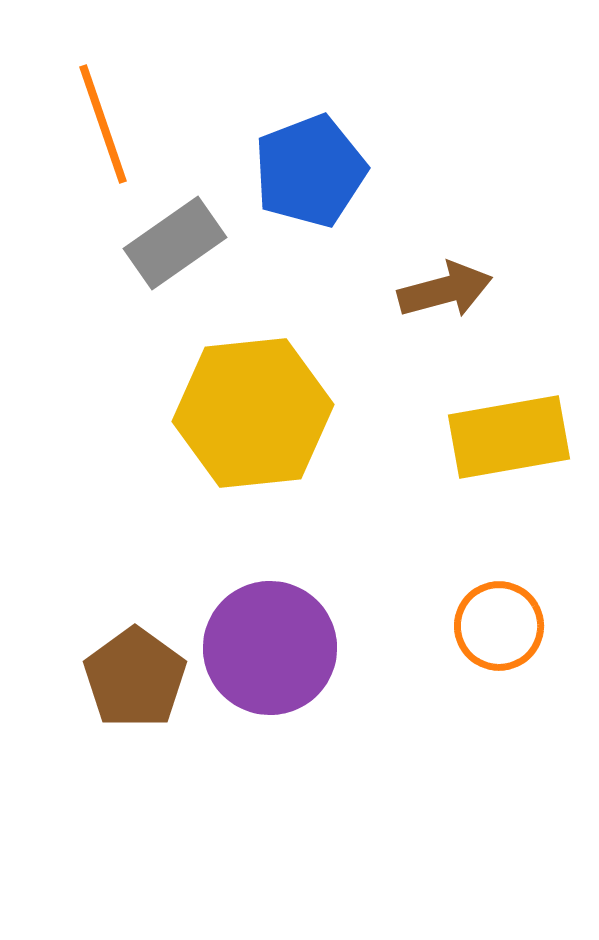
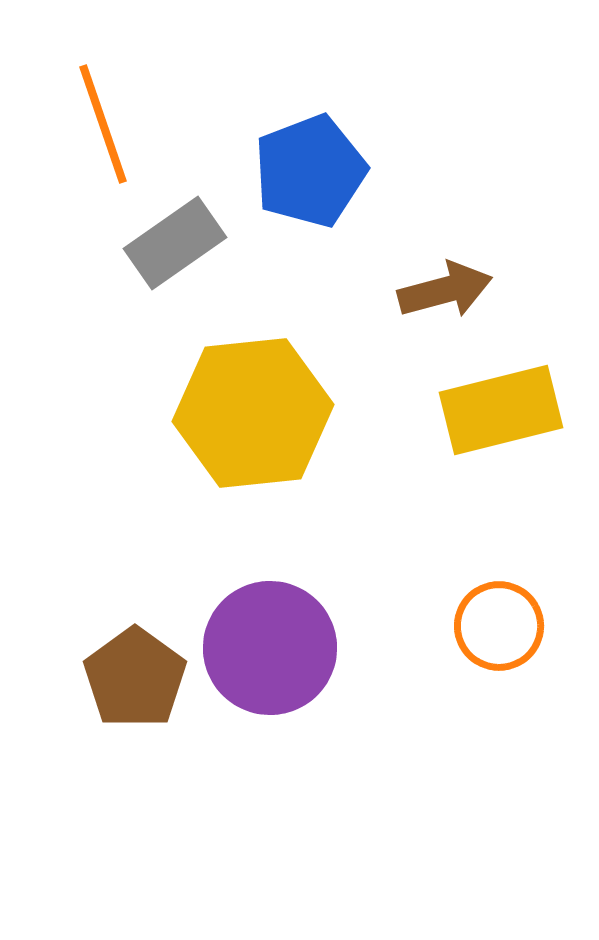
yellow rectangle: moved 8 px left, 27 px up; rotated 4 degrees counterclockwise
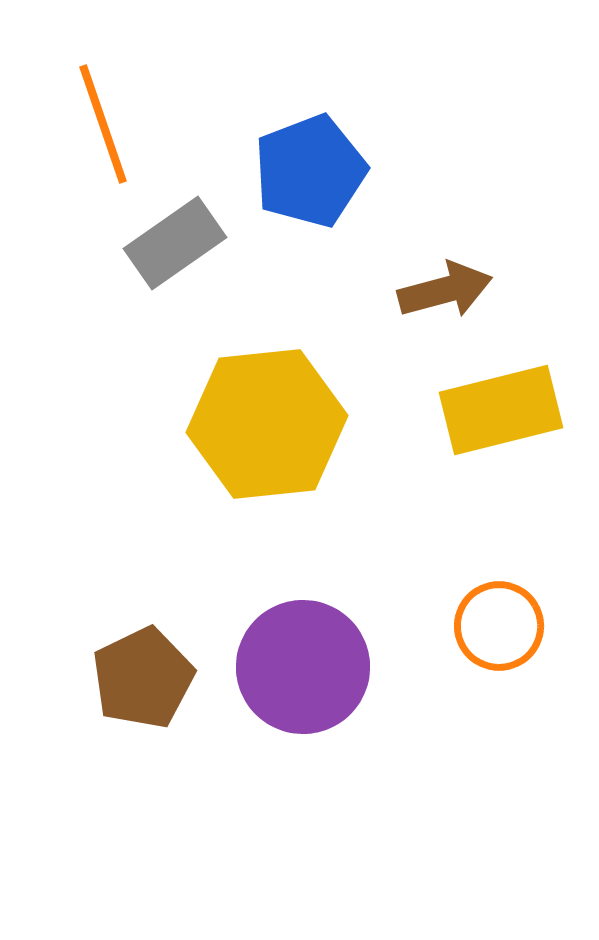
yellow hexagon: moved 14 px right, 11 px down
purple circle: moved 33 px right, 19 px down
brown pentagon: moved 8 px right; rotated 10 degrees clockwise
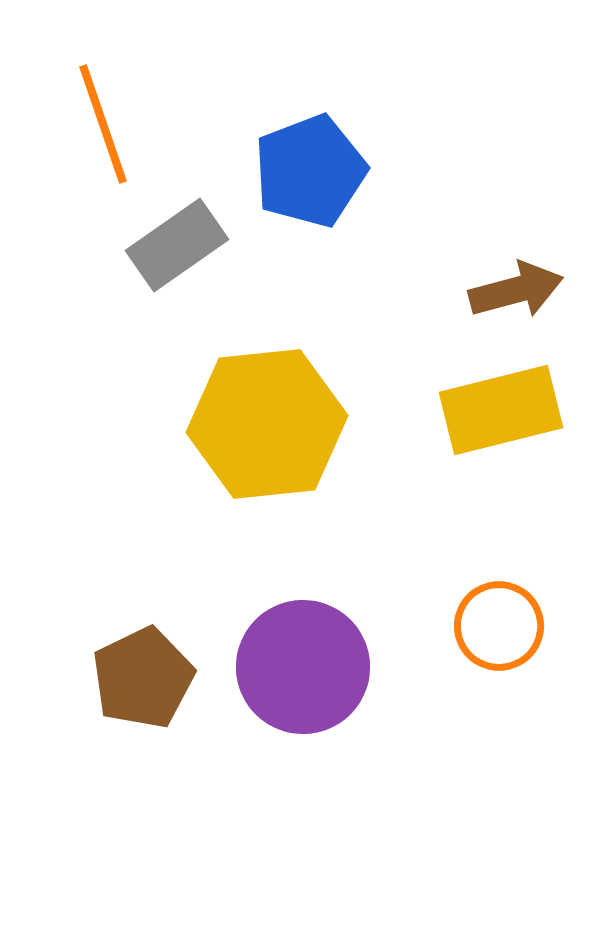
gray rectangle: moved 2 px right, 2 px down
brown arrow: moved 71 px right
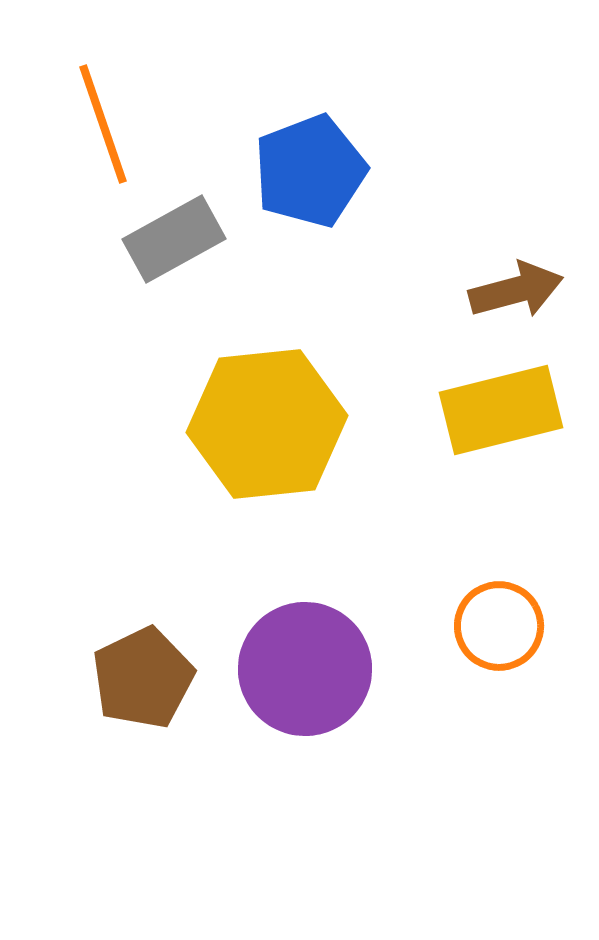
gray rectangle: moved 3 px left, 6 px up; rotated 6 degrees clockwise
purple circle: moved 2 px right, 2 px down
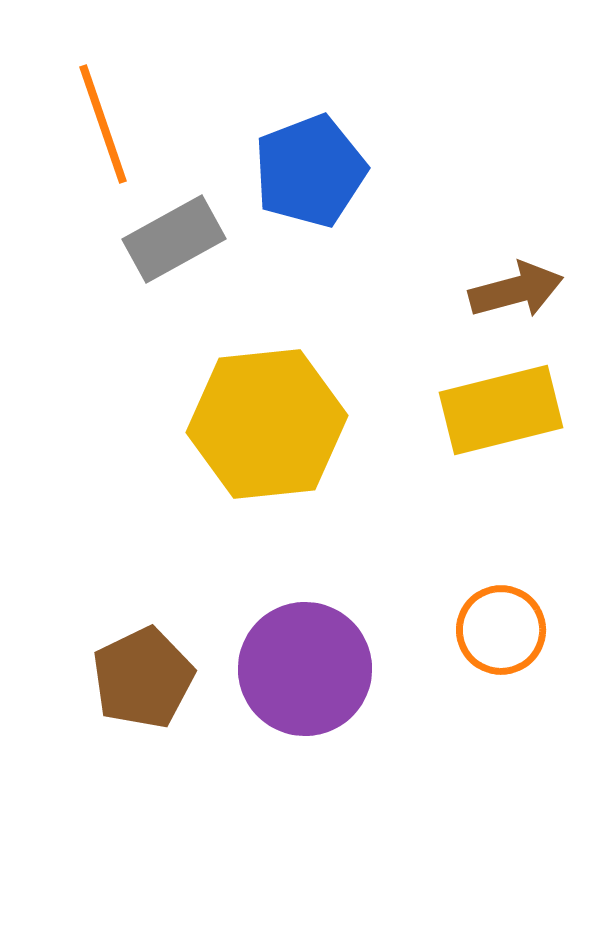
orange circle: moved 2 px right, 4 px down
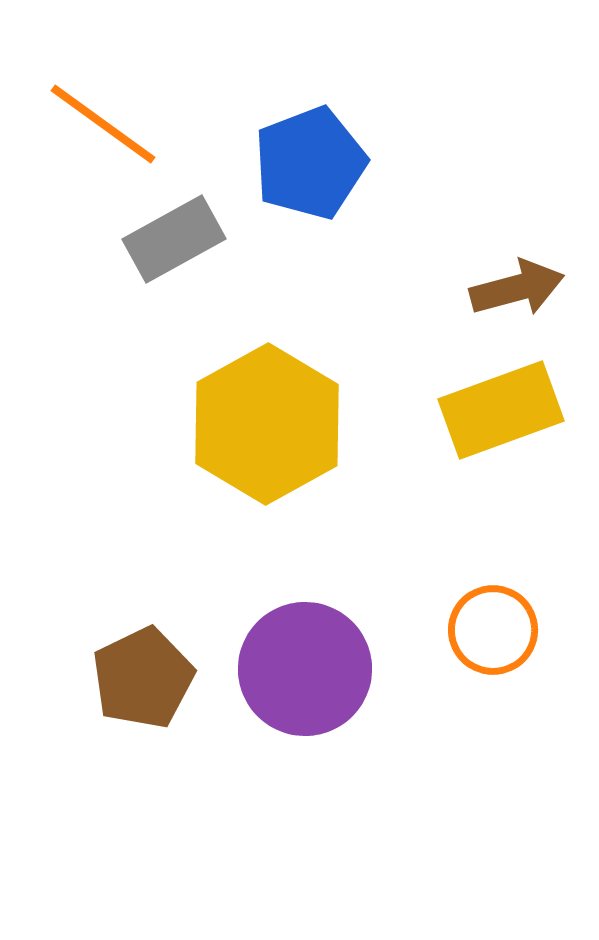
orange line: rotated 35 degrees counterclockwise
blue pentagon: moved 8 px up
brown arrow: moved 1 px right, 2 px up
yellow rectangle: rotated 6 degrees counterclockwise
yellow hexagon: rotated 23 degrees counterclockwise
orange circle: moved 8 px left
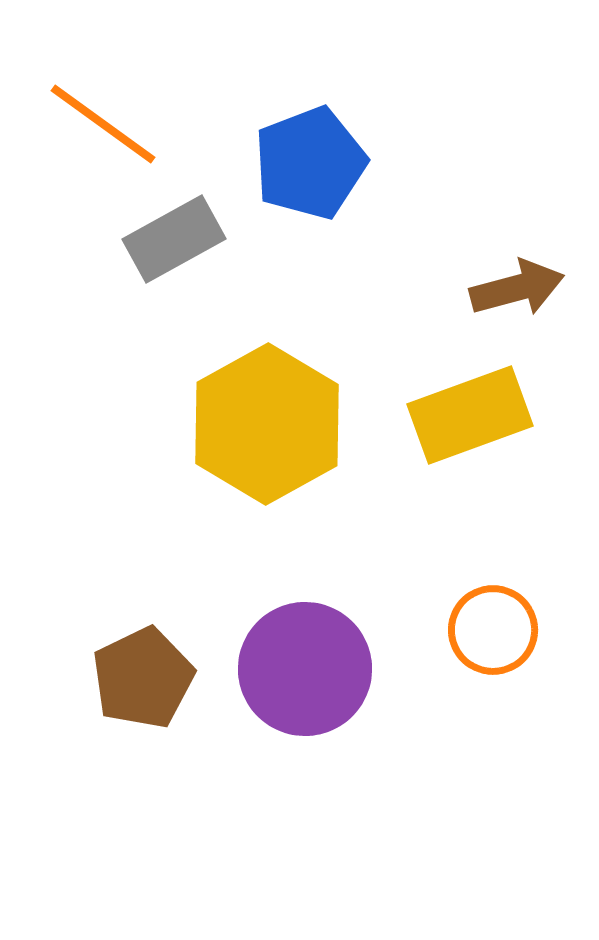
yellow rectangle: moved 31 px left, 5 px down
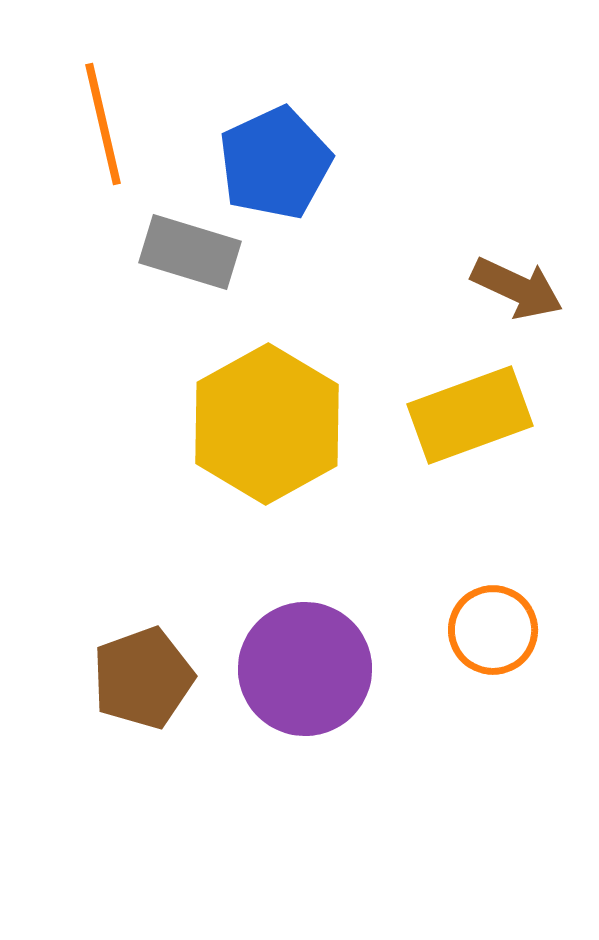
orange line: rotated 41 degrees clockwise
blue pentagon: moved 35 px left; rotated 4 degrees counterclockwise
gray rectangle: moved 16 px right, 13 px down; rotated 46 degrees clockwise
brown arrow: rotated 40 degrees clockwise
brown pentagon: rotated 6 degrees clockwise
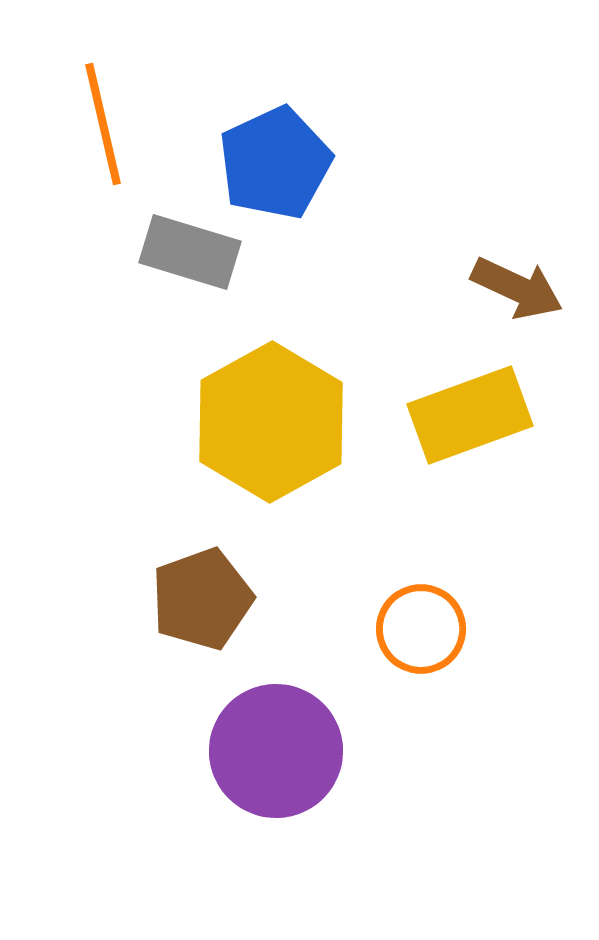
yellow hexagon: moved 4 px right, 2 px up
orange circle: moved 72 px left, 1 px up
purple circle: moved 29 px left, 82 px down
brown pentagon: moved 59 px right, 79 px up
